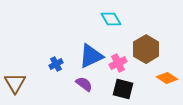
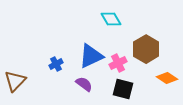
brown triangle: moved 2 px up; rotated 15 degrees clockwise
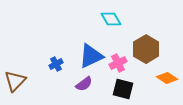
purple semicircle: rotated 108 degrees clockwise
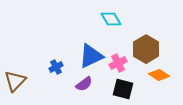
blue cross: moved 3 px down
orange diamond: moved 8 px left, 3 px up
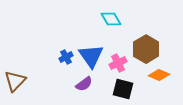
blue triangle: rotated 40 degrees counterclockwise
blue cross: moved 10 px right, 10 px up
orange diamond: rotated 10 degrees counterclockwise
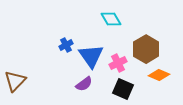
blue cross: moved 12 px up
black square: rotated 10 degrees clockwise
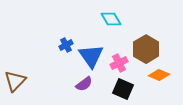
pink cross: moved 1 px right
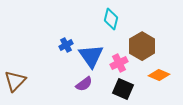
cyan diamond: rotated 45 degrees clockwise
brown hexagon: moved 4 px left, 3 px up
